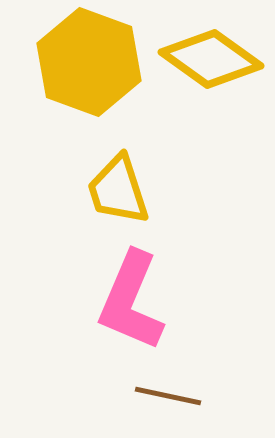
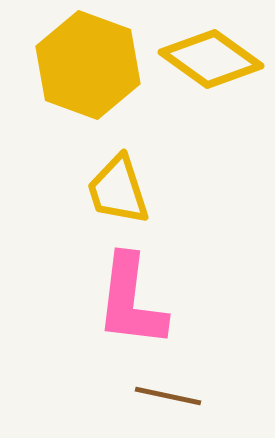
yellow hexagon: moved 1 px left, 3 px down
pink L-shape: rotated 16 degrees counterclockwise
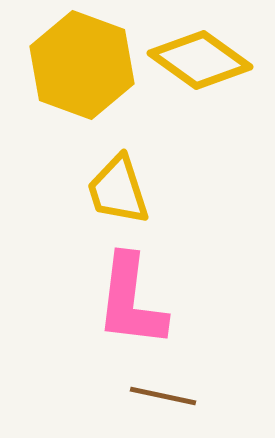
yellow diamond: moved 11 px left, 1 px down
yellow hexagon: moved 6 px left
brown line: moved 5 px left
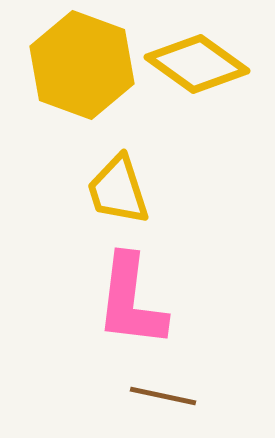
yellow diamond: moved 3 px left, 4 px down
